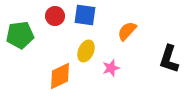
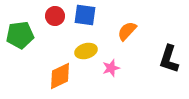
yellow ellipse: rotated 50 degrees clockwise
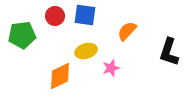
green pentagon: moved 2 px right
black L-shape: moved 7 px up
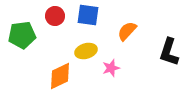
blue square: moved 3 px right
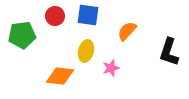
yellow ellipse: rotated 60 degrees counterclockwise
orange diamond: rotated 32 degrees clockwise
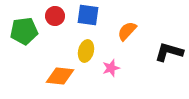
green pentagon: moved 2 px right, 4 px up
black L-shape: rotated 88 degrees clockwise
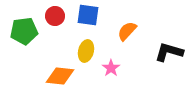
pink star: rotated 18 degrees counterclockwise
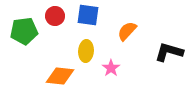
yellow ellipse: rotated 10 degrees counterclockwise
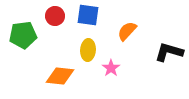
green pentagon: moved 1 px left, 4 px down
yellow ellipse: moved 2 px right, 1 px up
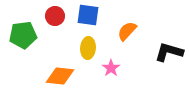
yellow ellipse: moved 2 px up
